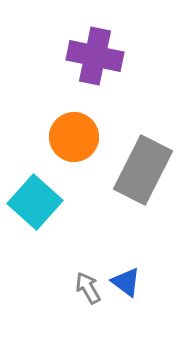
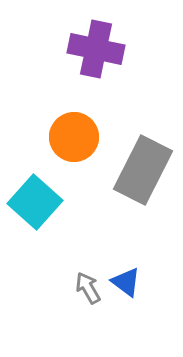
purple cross: moved 1 px right, 7 px up
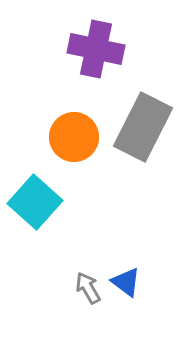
gray rectangle: moved 43 px up
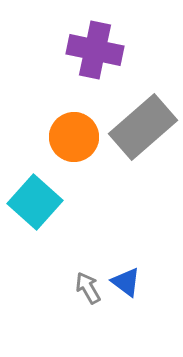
purple cross: moved 1 px left, 1 px down
gray rectangle: rotated 22 degrees clockwise
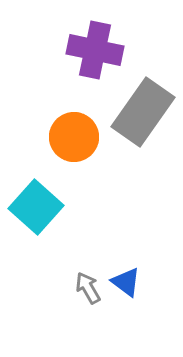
gray rectangle: moved 15 px up; rotated 14 degrees counterclockwise
cyan square: moved 1 px right, 5 px down
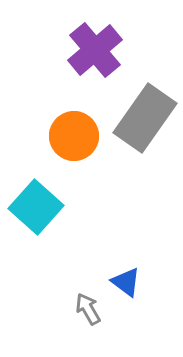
purple cross: rotated 38 degrees clockwise
gray rectangle: moved 2 px right, 6 px down
orange circle: moved 1 px up
gray arrow: moved 21 px down
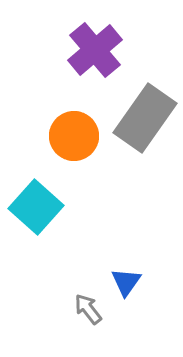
blue triangle: rotated 28 degrees clockwise
gray arrow: rotated 8 degrees counterclockwise
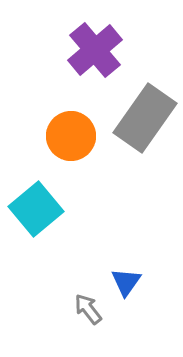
orange circle: moved 3 px left
cyan square: moved 2 px down; rotated 8 degrees clockwise
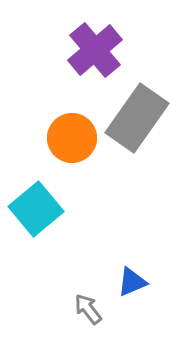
gray rectangle: moved 8 px left
orange circle: moved 1 px right, 2 px down
blue triangle: moved 6 px right; rotated 32 degrees clockwise
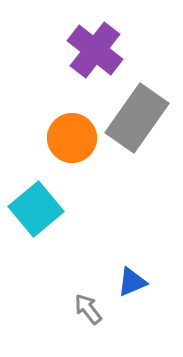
purple cross: rotated 12 degrees counterclockwise
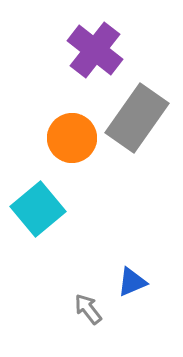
cyan square: moved 2 px right
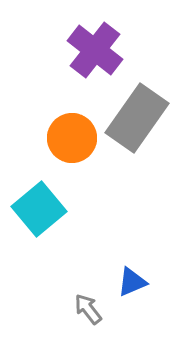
cyan square: moved 1 px right
